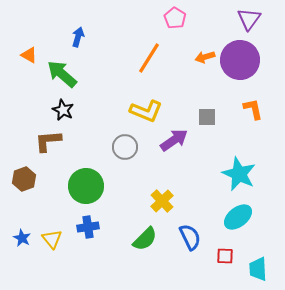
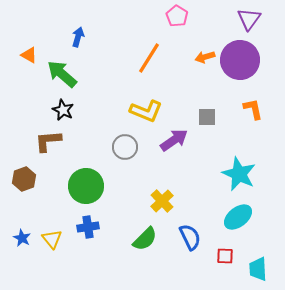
pink pentagon: moved 2 px right, 2 px up
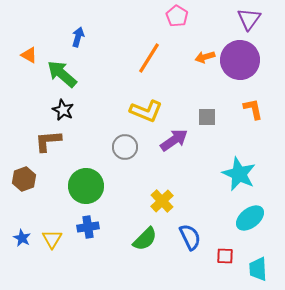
cyan ellipse: moved 12 px right, 1 px down
yellow triangle: rotated 10 degrees clockwise
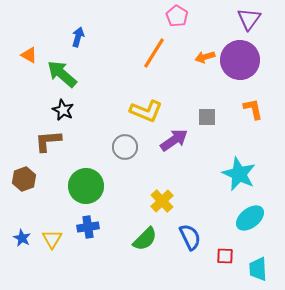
orange line: moved 5 px right, 5 px up
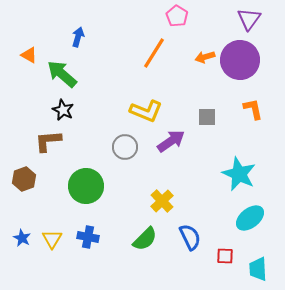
purple arrow: moved 3 px left, 1 px down
blue cross: moved 10 px down; rotated 20 degrees clockwise
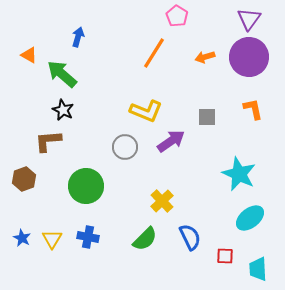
purple circle: moved 9 px right, 3 px up
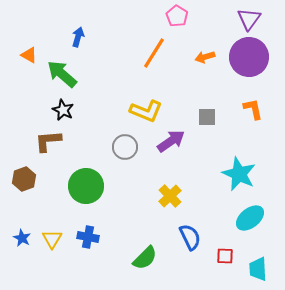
yellow cross: moved 8 px right, 5 px up
green semicircle: moved 19 px down
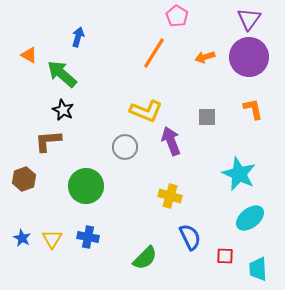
purple arrow: rotated 76 degrees counterclockwise
yellow cross: rotated 30 degrees counterclockwise
